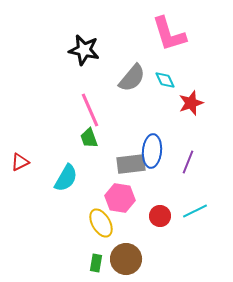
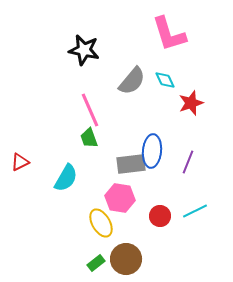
gray semicircle: moved 3 px down
green rectangle: rotated 42 degrees clockwise
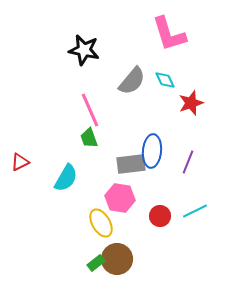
brown circle: moved 9 px left
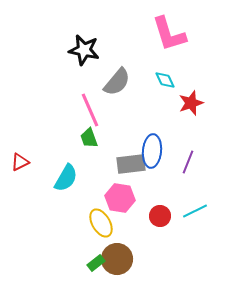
gray semicircle: moved 15 px left, 1 px down
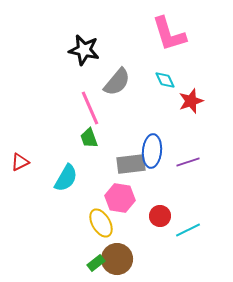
red star: moved 2 px up
pink line: moved 2 px up
purple line: rotated 50 degrees clockwise
cyan line: moved 7 px left, 19 px down
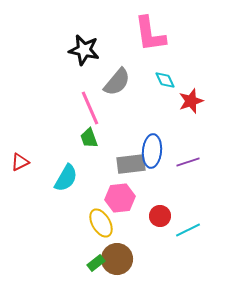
pink L-shape: moved 19 px left; rotated 9 degrees clockwise
pink hexagon: rotated 16 degrees counterclockwise
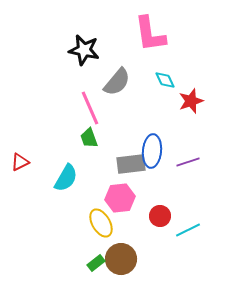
brown circle: moved 4 px right
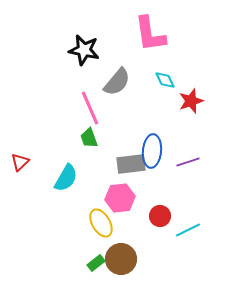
red triangle: rotated 18 degrees counterclockwise
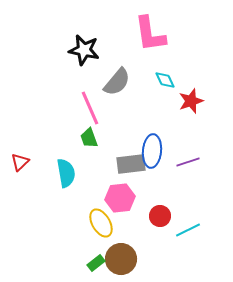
cyan semicircle: moved 5 px up; rotated 40 degrees counterclockwise
